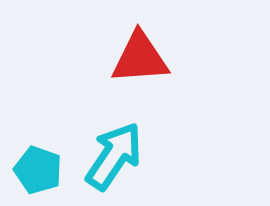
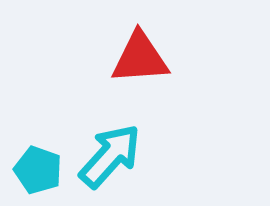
cyan arrow: moved 4 px left; rotated 8 degrees clockwise
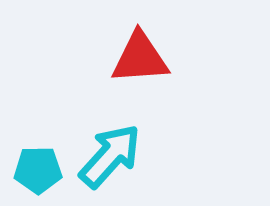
cyan pentagon: rotated 21 degrees counterclockwise
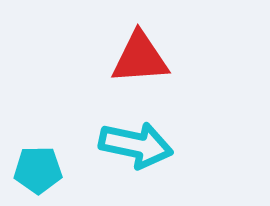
cyan arrow: moved 26 px right, 11 px up; rotated 60 degrees clockwise
